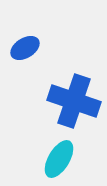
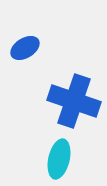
cyan ellipse: rotated 18 degrees counterclockwise
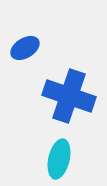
blue cross: moved 5 px left, 5 px up
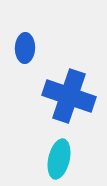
blue ellipse: rotated 56 degrees counterclockwise
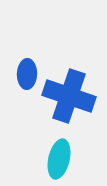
blue ellipse: moved 2 px right, 26 px down
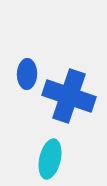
cyan ellipse: moved 9 px left
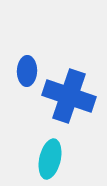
blue ellipse: moved 3 px up
